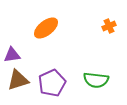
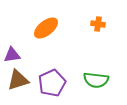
orange cross: moved 11 px left, 2 px up; rotated 32 degrees clockwise
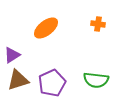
purple triangle: rotated 24 degrees counterclockwise
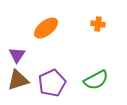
purple triangle: moved 5 px right; rotated 24 degrees counterclockwise
green semicircle: rotated 35 degrees counterclockwise
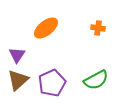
orange cross: moved 4 px down
brown triangle: rotated 25 degrees counterclockwise
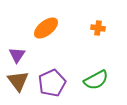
brown triangle: moved 1 px down; rotated 25 degrees counterclockwise
